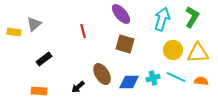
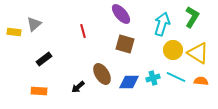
cyan arrow: moved 5 px down
yellow triangle: rotated 35 degrees clockwise
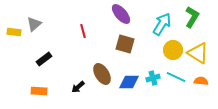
cyan arrow: rotated 15 degrees clockwise
